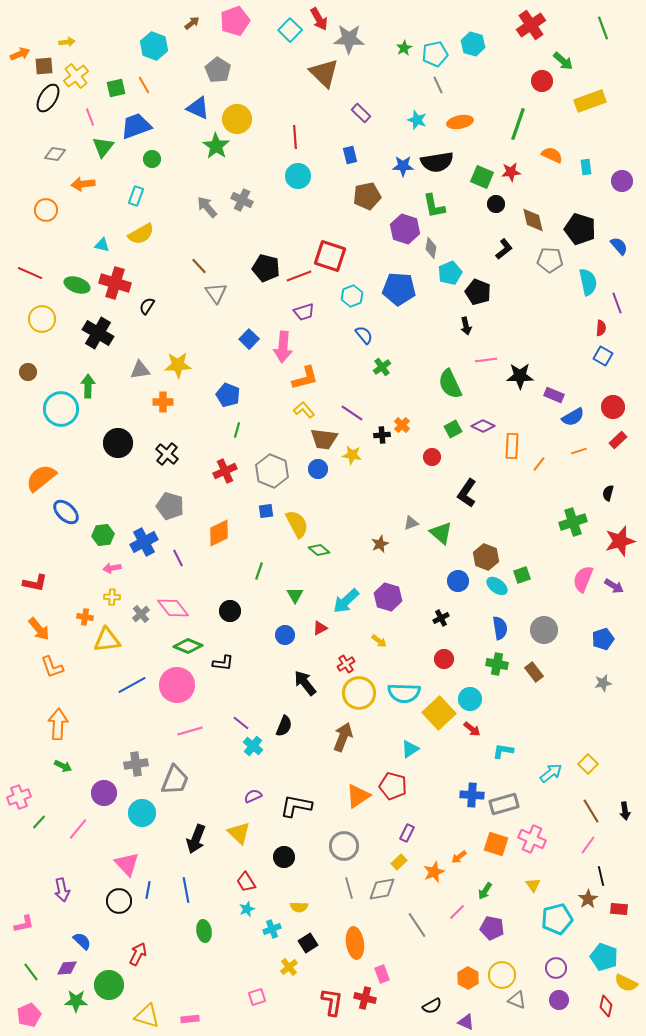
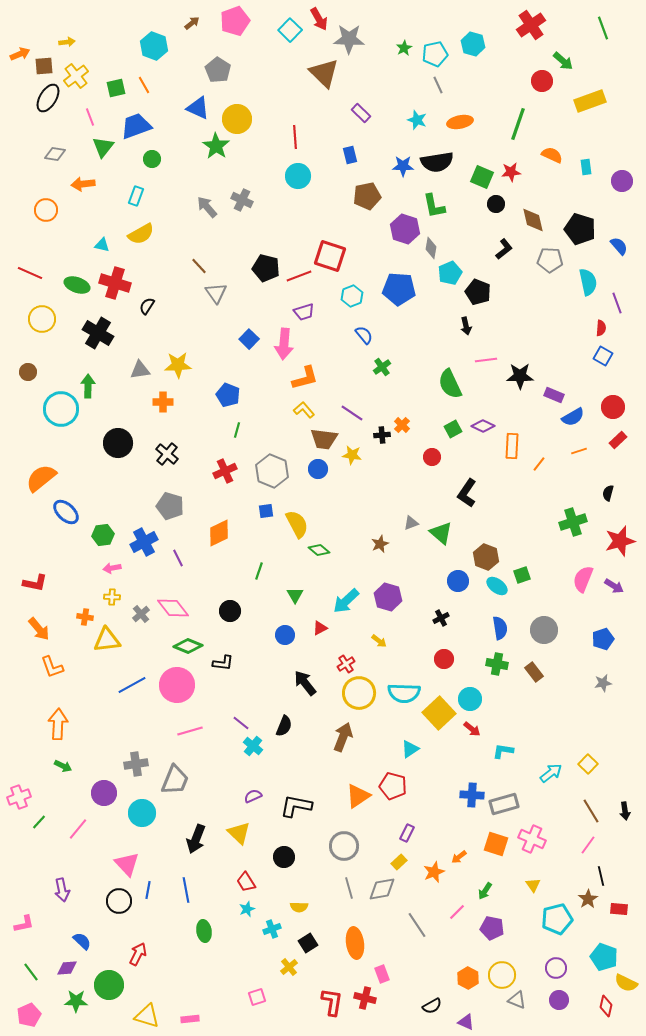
pink arrow at (283, 347): moved 1 px right, 3 px up
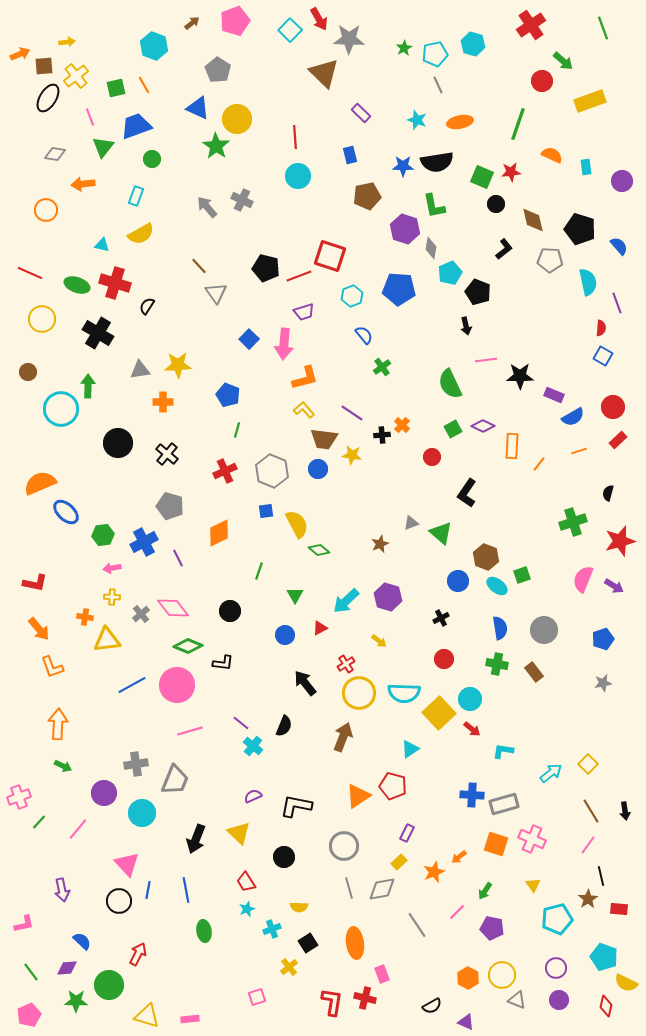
orange semicircle at (41, 478): moved 1 px left, 5 px down; rotated 16 degrees clockwise
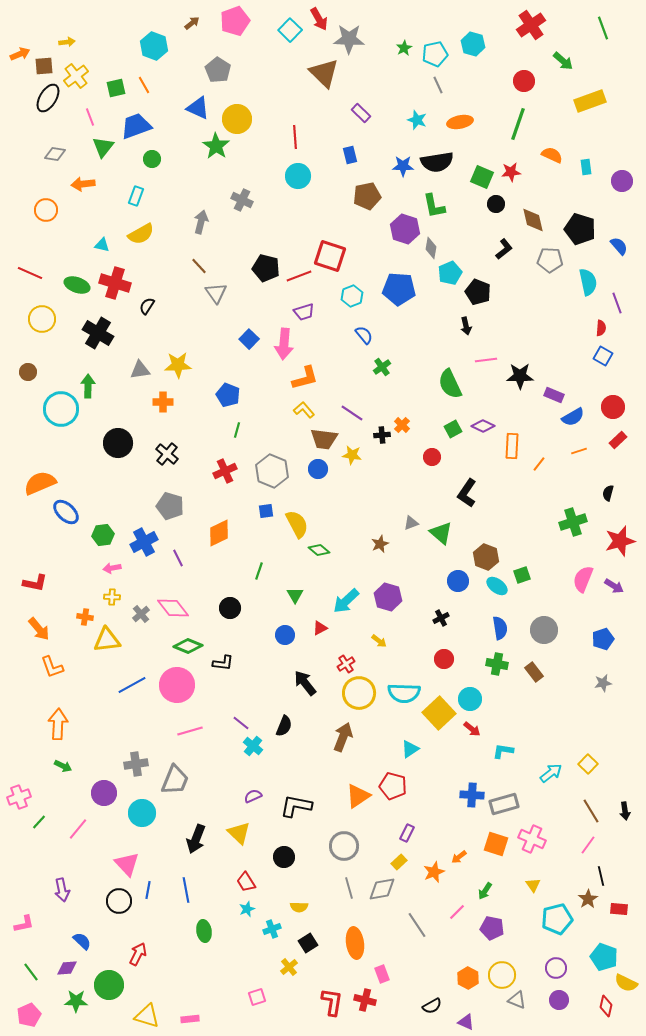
red circle at (542, 81): moved 18 px left
gray arrow at (207, 207): moved 6 px left, 15 px down; rotated 55 degrees clockwise
black circle at (230, 611): moved 3 px up
red cross at (365, 998): moved 2 px down
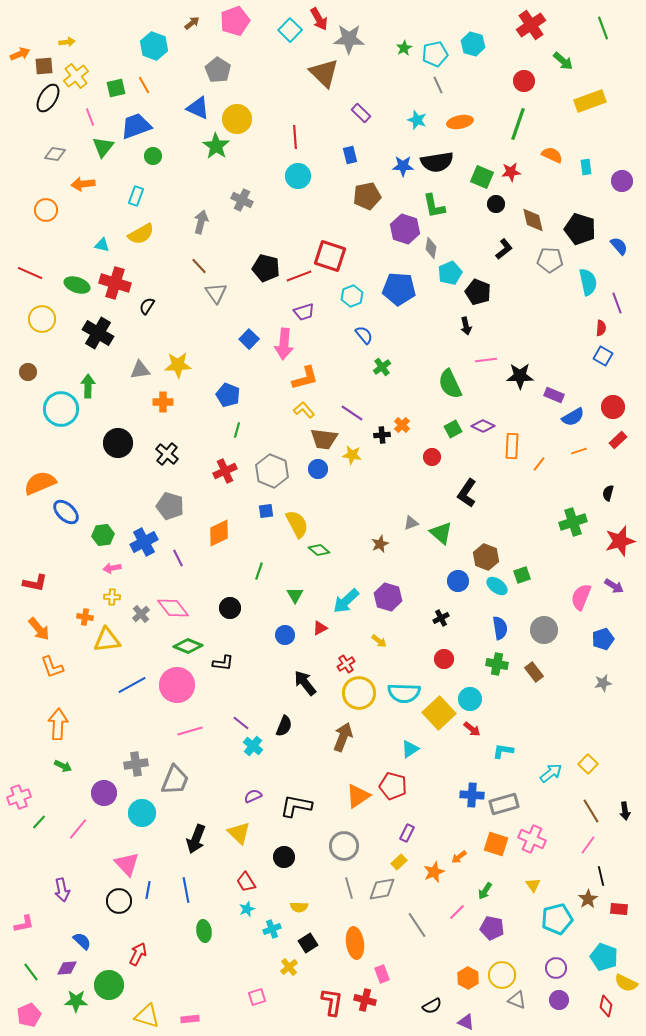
green circle at (152, 159): moved 1 px right, 3 px up
pink semicircle at (583, 579): moved 2 px left, 18 px down
